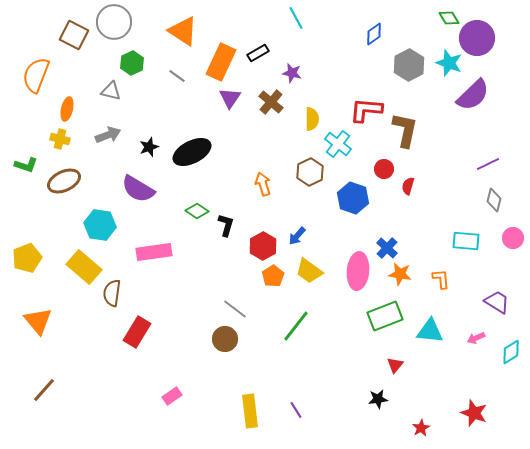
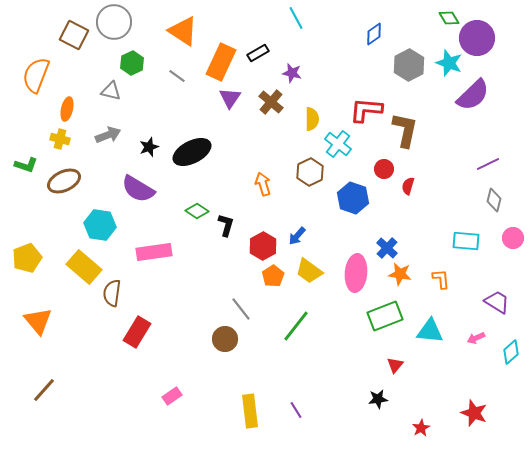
pink ellipse at (358, 271): moved 2 px left, 2 px down
gray line at (235, 309): moved 6 px right; rotated 15 degrees clockwise
cyan diamond at (511, 352): rotated 10 degrees counterclockwise
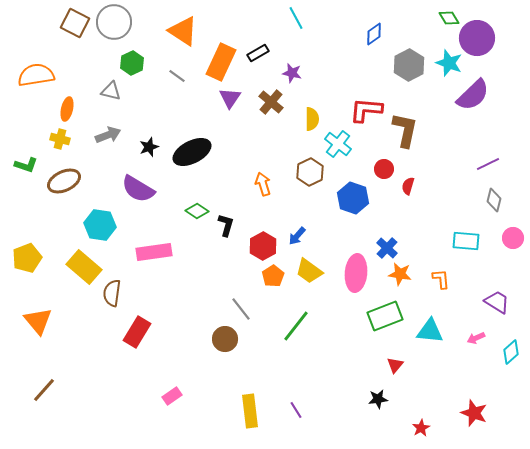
brown square at (74, 35): moved 1 px right, 12 px up
orange semicircle at (36, 75): rotated 60 degrees clockwise
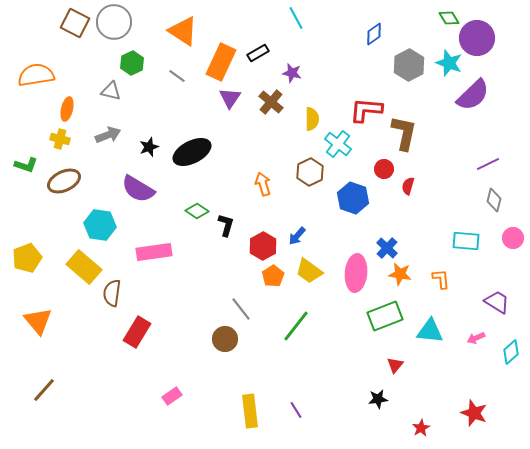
brown L-shape at (405, 130): moved 1 px left, 3 px down
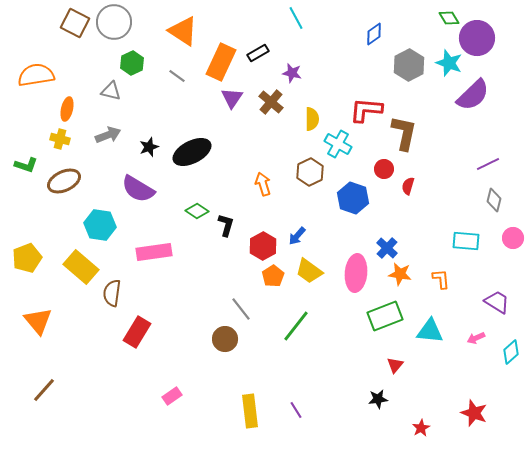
purple triangle at (230, 98): moved 2 px right
cyan cross at (338, 144): rotated 8 degrees counterclockwise
yellow rectangle at (84, 267): moved 3 px left
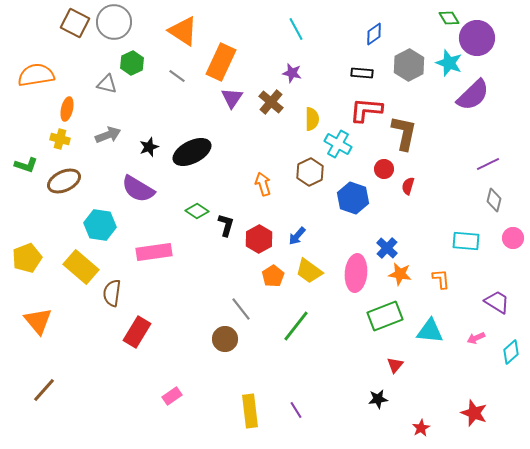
cyan line at (296, 18): moved 11 px down
black rectangle at (258, 53): moved 104 px right, 20 px down; rotated 35 degrees clockwise
gray triangle at (111, 91): moved 4 px left, 7 px up
red hexagon at (263, 246): moved 4 px left, 7 px up
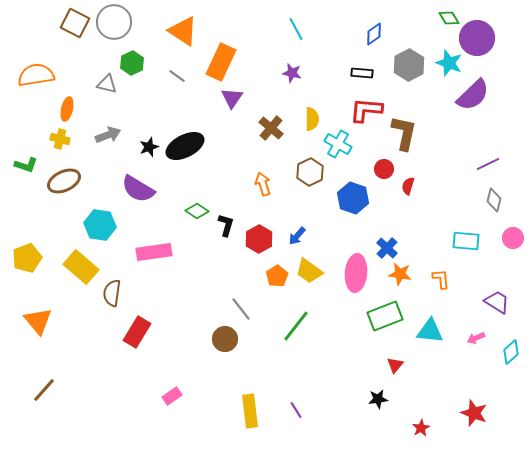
brown cross at (271, 102): moved 26 px down
black ellipse at (192, 152): moved 7 px left, 6 px up
orange pentagon at (273, 276): moved 4 px right
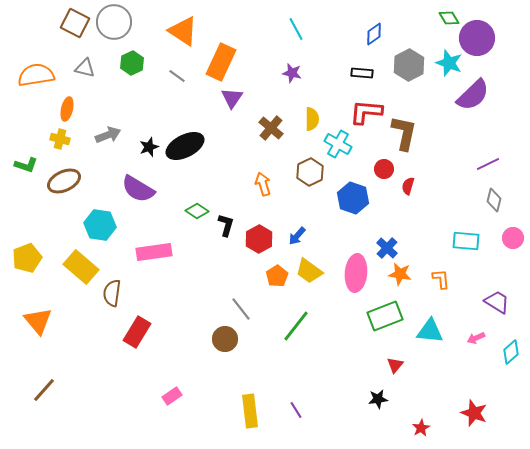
gray triangle at (107, 84): moved 22 px left, 16 px up
red L-shape at (366, 110): moved 2 px down
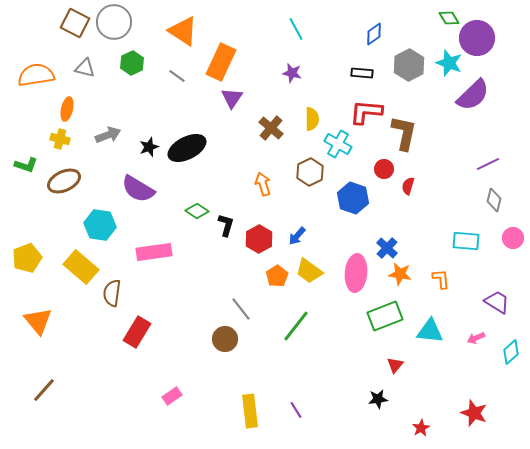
black ellipse at (185, 146): moved 2 px right, 2 px down
